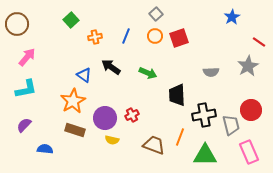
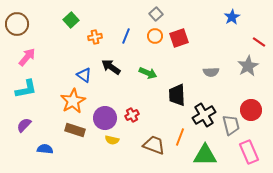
black cross: rotated 20 degrees counterclockwise
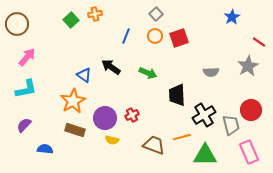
orange cross: moved 23 px up
orange line: moved 2 px right; rotated 54 degrees clockwise
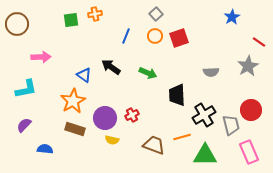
green square: rotated 35 degrees clockwise
pink arrow: moved 14 px right; rotated 48 degrees clockwise
brown rectangle: moved 1 px up
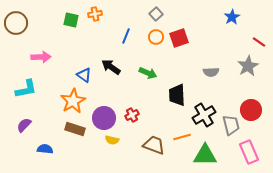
green square: rotated 21 degrees clockwise
brown circle: moved 1 px left, 1 px up
orange circle: moved 1 px right, 1 px down
purple circle: moved 1 px left
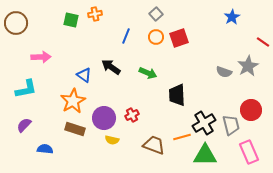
red line: moved 4 px right
gray semicircle: moved 13 px right; rotated 21 degrees clockwise
black cross: moved 8 px down
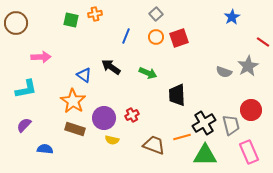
orange star: rotated 10 degrees counterclockwise
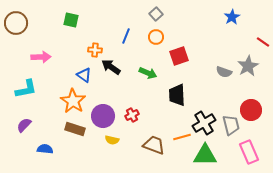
orange cross: moved 36 px down; rotated 16 degrees clockwise
red square: moved 18 px down
purple circle: moved 1 px left, 2 px up
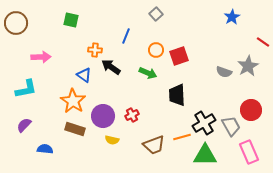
orange circle: moved 13 px down
gray trapezoid: moved 1 px down; rotated 15 degrees counterclockwise
brown trapezoid: rotated 140 degrees clockwise
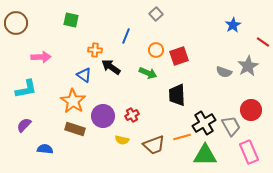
blue star: moved 1 px right, 8 px down
yellow semicircle: moved 10 px right
